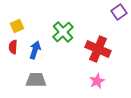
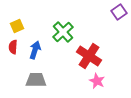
red cross: moved 9 px left, 7 px down; rotated 10 degrees clockwise
pink star: rotated 21 degrees counterclockwise
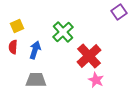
red cross: rotated 15 degrees clockwise
pink star: moved 1 px left, 1 px up
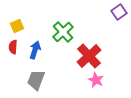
gray trapezoid: rotated 70 degrees counterclockwise
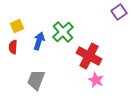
blue arrow: moved 4 px right, 9 px up
red cross: rotated 20 degrees counterclockwise
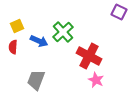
purple square: rotated 28 degrees counterclockwise
blue arrow: rotated 96 degrees clockwise
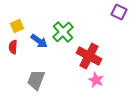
blue arrow: rotated 12 degrees clockwise
